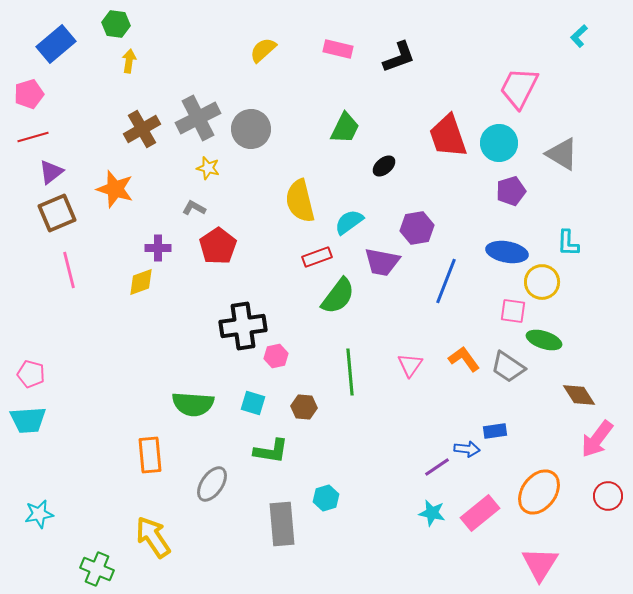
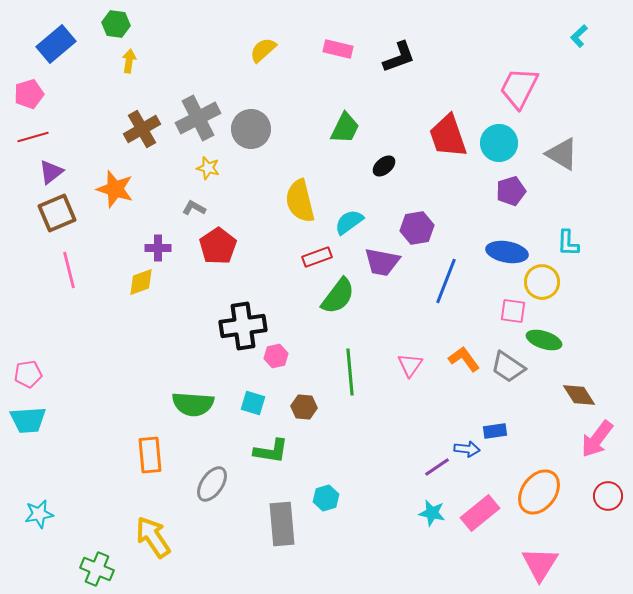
pink pentagon at (31, 374): moved 3 px left; rotated 24 degrees counterclockwise
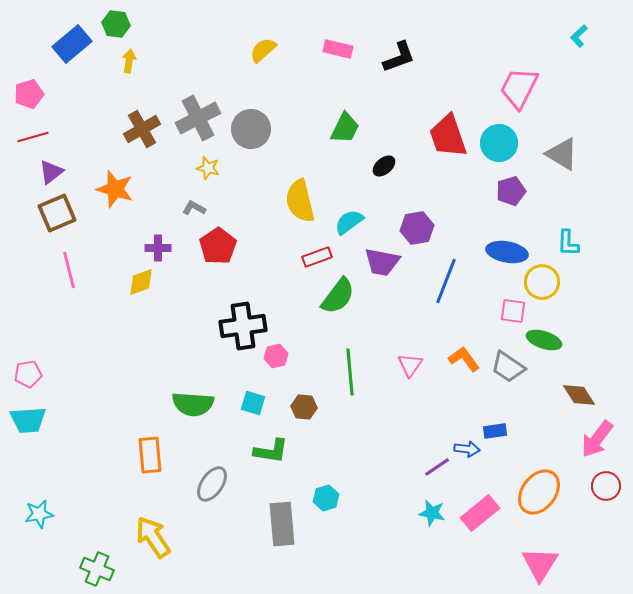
blue rectangle at (56, 44): moved 16 px right
red circle at (608, 496): moved 2 px left, 10 px up
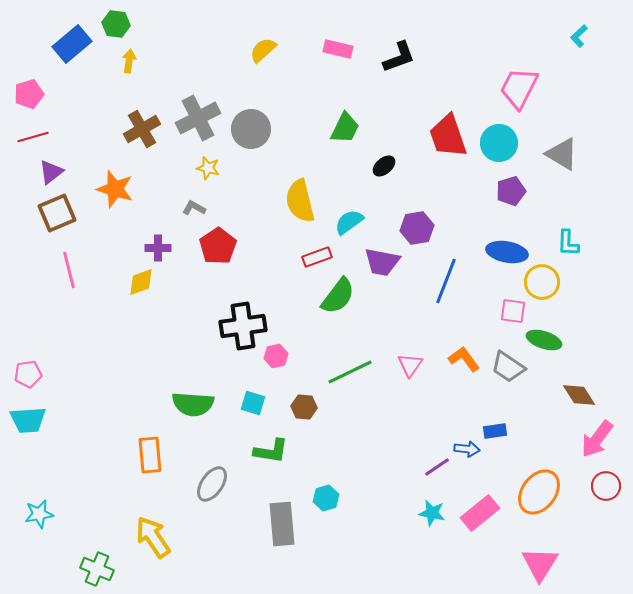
green line at (350, 372): rotated 69 degrees clockwise
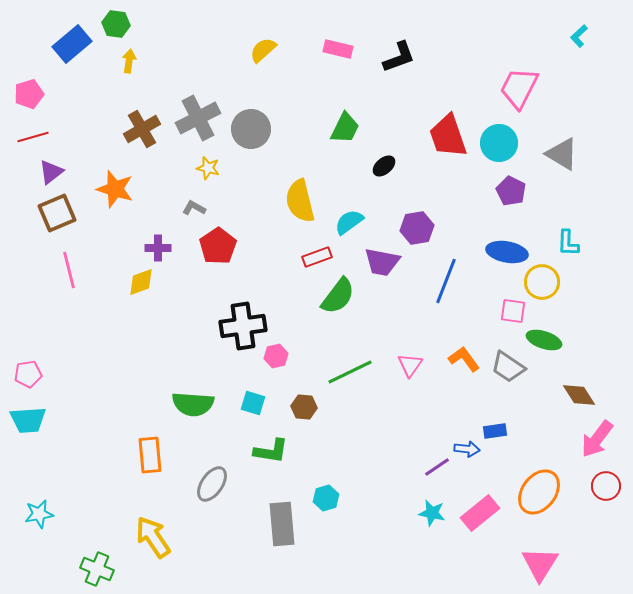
purple pentagon at (511, 191): rotated 28 degrees counterclockwise
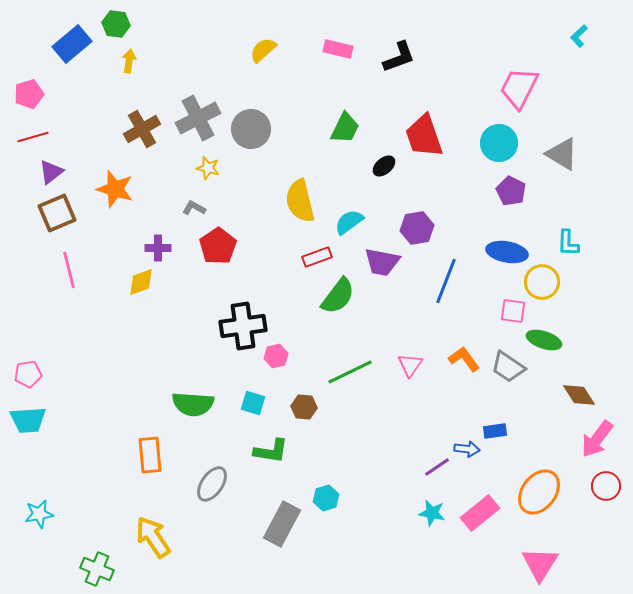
red trapezoid at (448, 136): moved 24 px left
gray rectangle at (282, 524): rotated 33 degrees clockwise
